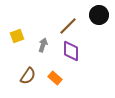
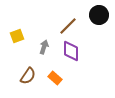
gray arrow: moved 1 px right, 2 px down
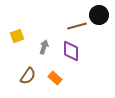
brown line: moved 9 px right; rotated 30 degrees clockwise
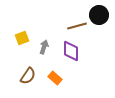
yellow square: moved 5 px right, 2 px down
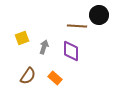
brown line: rotated 18 degrees clockwise
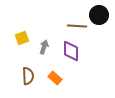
brown semicircle: rotated 36 degrees counterclockwise
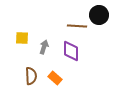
yellow square: rotated 24 degrees clockwise
brown semicircle: moved 3 px right
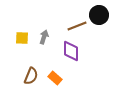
brown line: rotated 24 degrees counterclockwise
gray arrow: moved 10 px up
brown semicircle: rotated 24 degrees clockwise
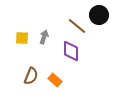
brown line: rotated 60 degrees clockwise
orange rectangle: moved 2 px down
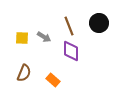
black circle: moved 8 px down
brown line: moved 8 px left; rotated 30 degrees clockwise
gray arrow: rotated 104 degrees clockwise
brown semicircle: moved 7 px left, 3 px up
orange rectangle: moved 2 px left
